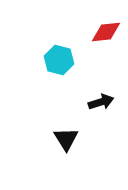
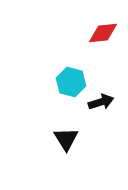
red diamond: moved 3 px left, 1 px down
cyan hexagon: moved 12 px right, 22 px down
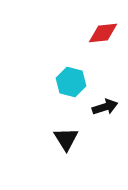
black arrow: moved 4 px right, 5 px down
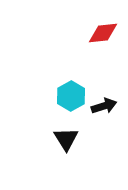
cyan hexagon: moved 14 px down; rotated 16 degrees clockwise
black arrow: moved 1 px left, 1 px up
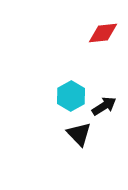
black arrow: rotated 15 degrees counterclockwise
black triangle: moved 13 px right, 5 px up; rotated 12 degrees counterclockwise
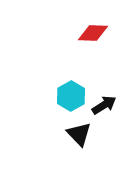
red diamond: moved 10 px left; rotated 8 degrees clockwise
black arrow: moved 1 px up
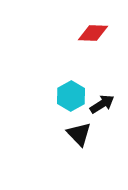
black arrow: moved 2 px left, 1 px up
